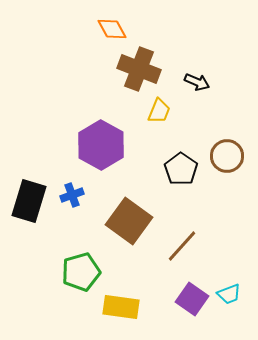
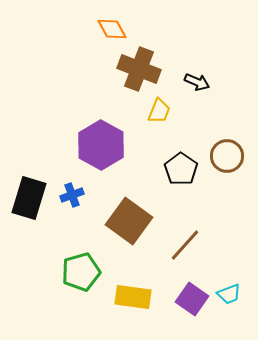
black rectangle: moved 3 px up
brown line: moved 3 px right, 1 px up
yellow rectangle: moved 12 px right, 10 px up
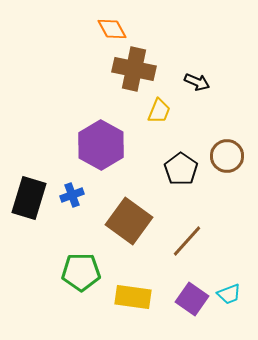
brown cross: moved 5 px left; rotated 9 degrees counterclockwise
brown line: moved 2 px right, 4 px up
green pentagon: rotated 15 degrees clockwise
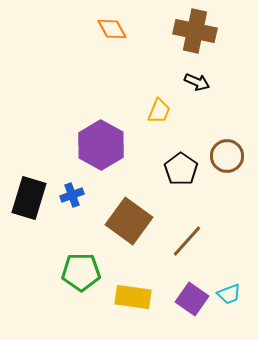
brown cross: moved 61 px right, 38 px up
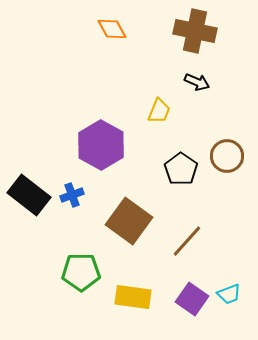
black rectangle: moved 3 px up; rotated 69 degrees counterclockwise
